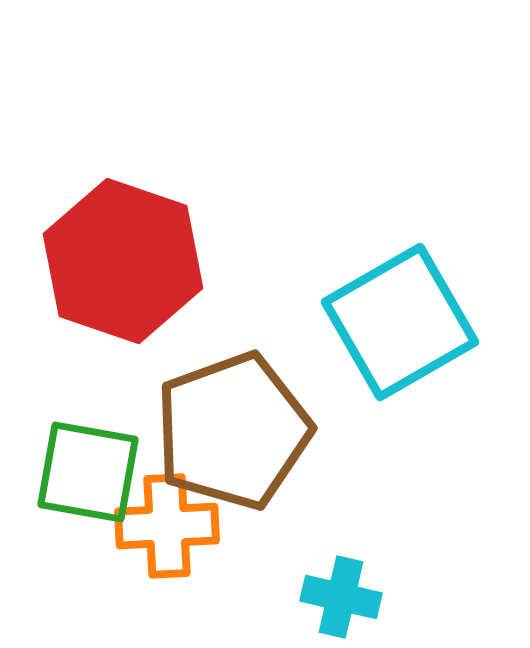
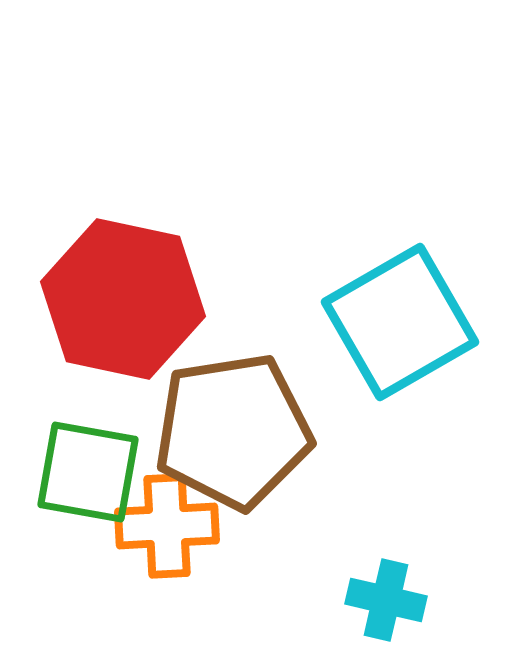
red hexagon: moved 38 px down; rotated 7 degrees counterclockwise
brown pentagon: rotated 11 degrees clockwise
cyan cross: moved 45 px right, 3 px down
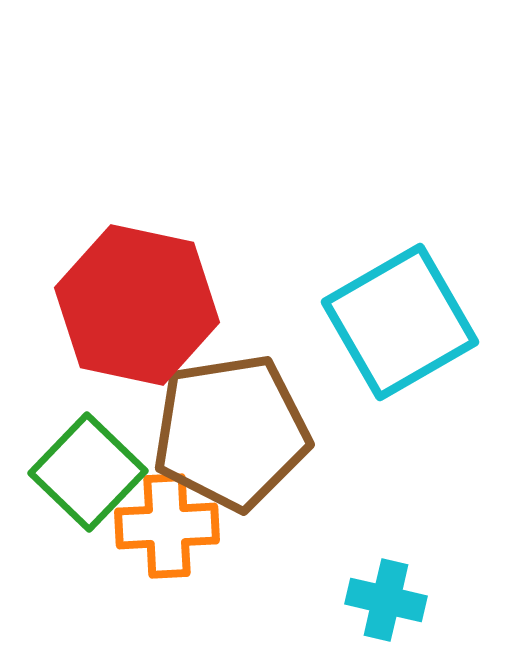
red hexagon: moved 14 px right, 6 px down
brown pentagon: moved 2 px left, 1 px down
green square: rotated 34 degrees clockwise
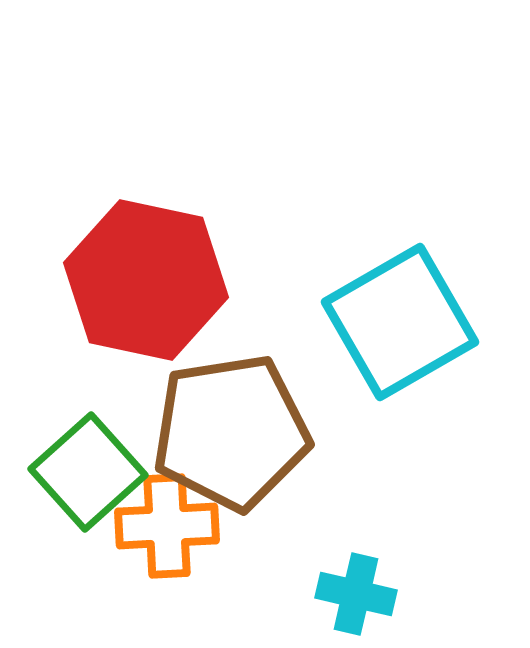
red hexagon: moved 9 px right, 25 px up
green square: rotated 4 degrees clockwise
cyan cross: moved 30 px left, 6 px up
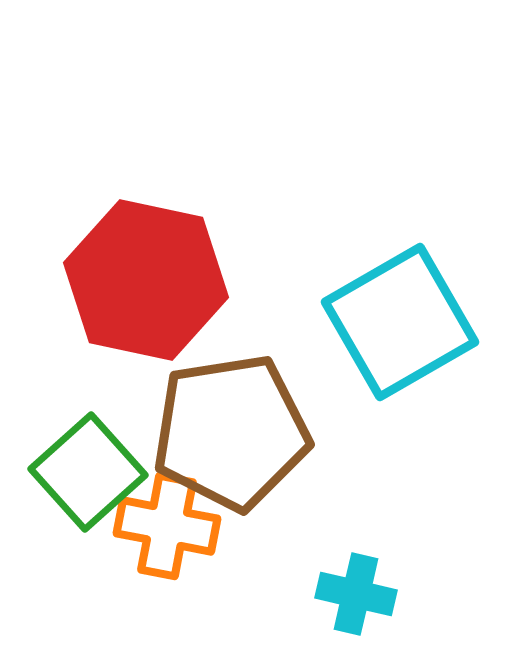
orange cross: rotated 14 degrees clockwise
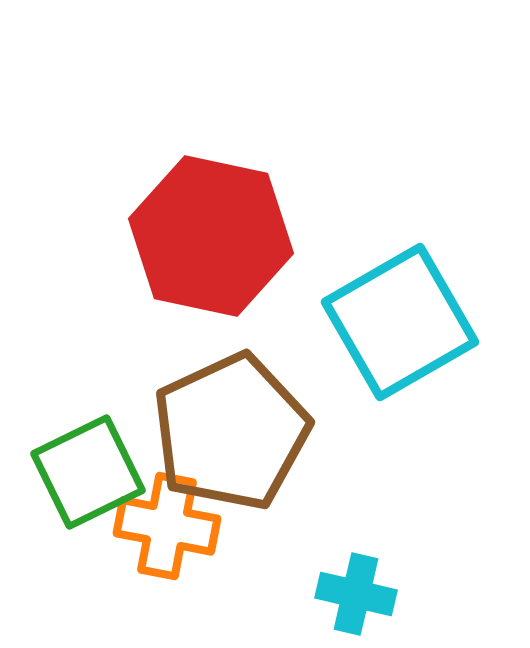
red hexagon: moved 65 px right, 44 px up
brown pentagon: rotated 16 degrees counterclockwise
green square: rotated 16 degrees clockwise
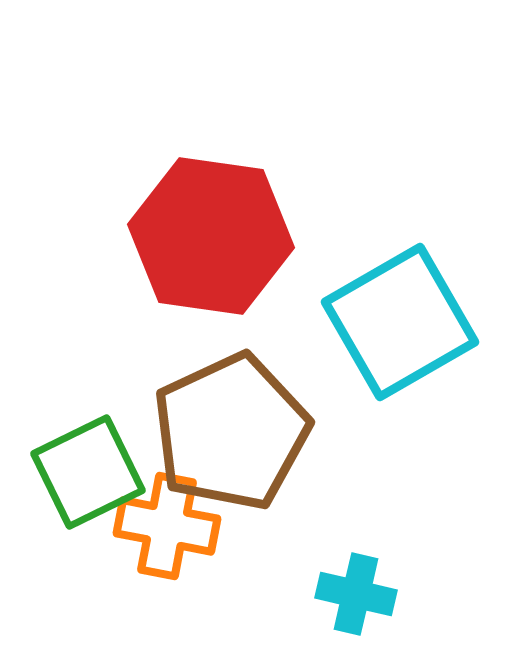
red hexagon: rotated 4 degrees counterclockwise
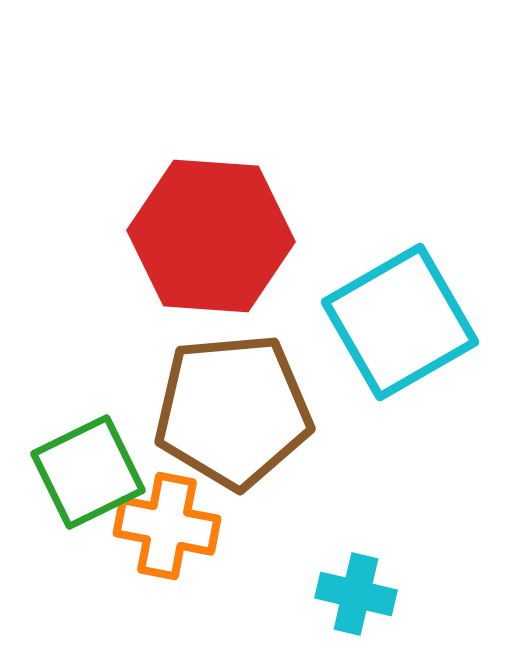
red hexagon: rotated 4 degrees counterclockwise
brown pentagon: moved 2 px right, 21 px up; rotated 20 degrees clockwise
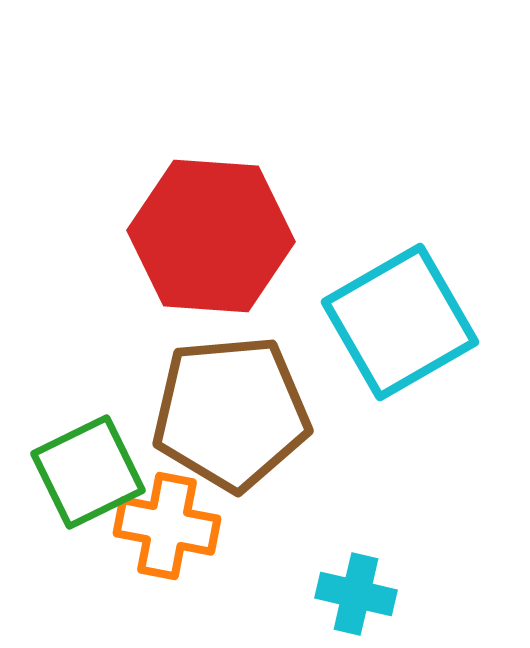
brown pentagon: moved 2 px left, 2 px down
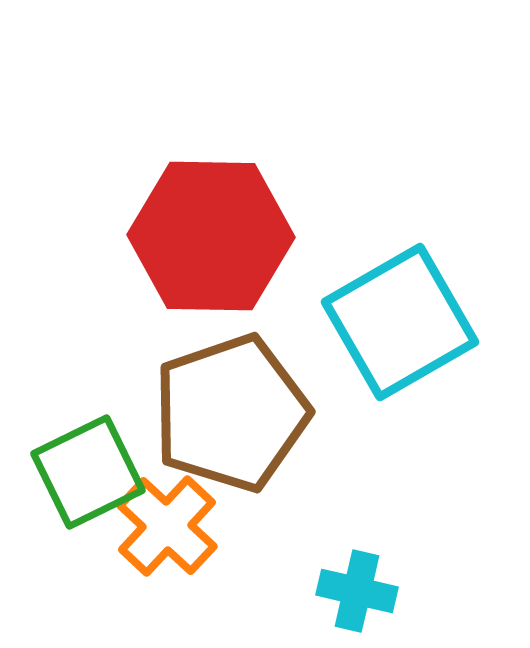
red hexagon: rotated 3 degrees counterclockwise
brown pentagon: rotated 14 degrees counterclockwise
orange cross: rotated 32 degrees clockwise
cyan cross: moved 1 px right, 3 px up
